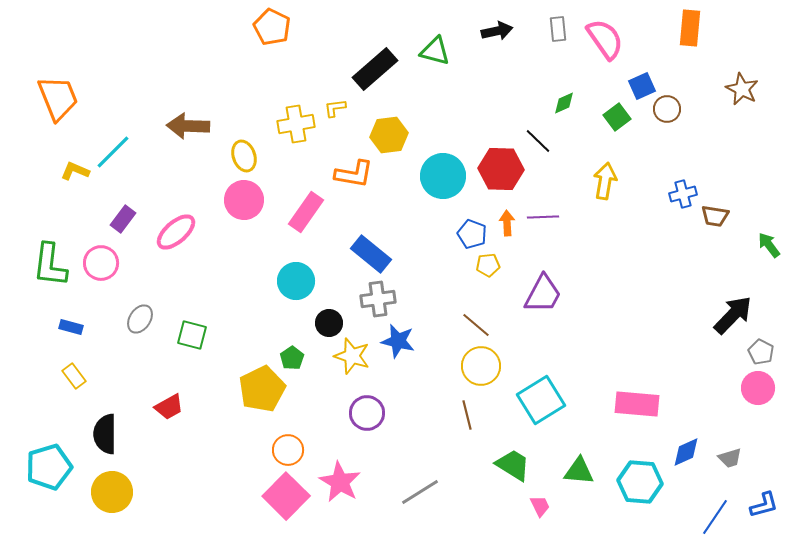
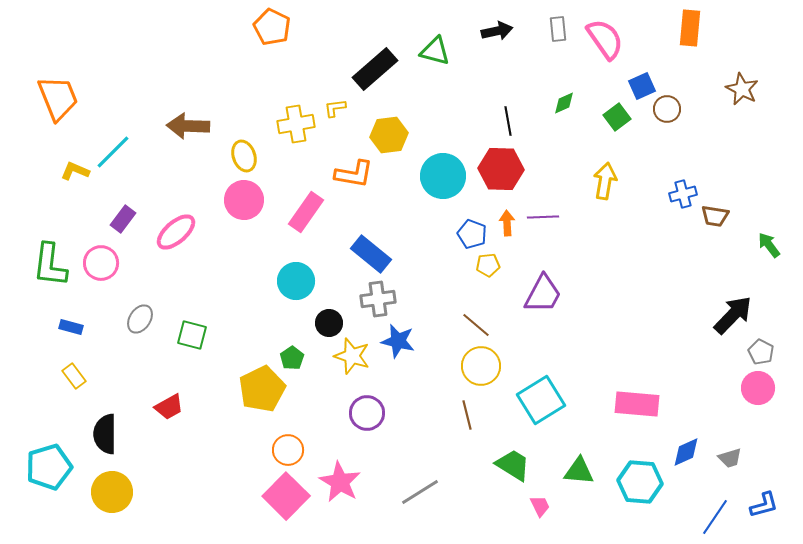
black line at (538, 141): moved 30 px left, 20 px up; rotated 36 degrees clockwise
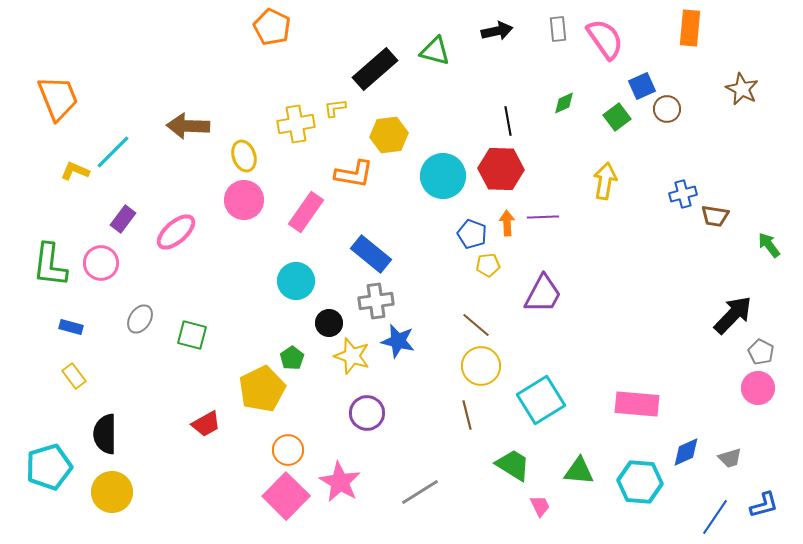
gray cross at (378, 299): moved 2 px left, 2 px down
red trapezoid at (169, 407): moved 37 px right, 17 px down
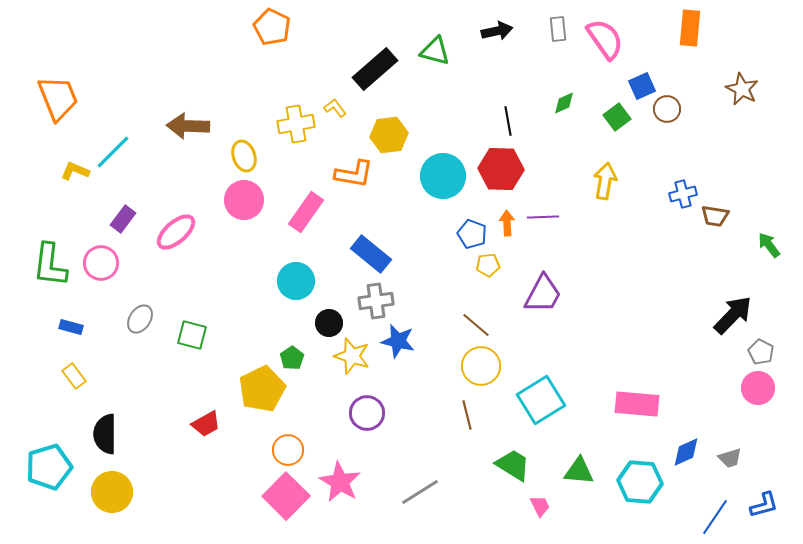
yellow L-shape at (335, 108): rotated 60 degrees clockwise
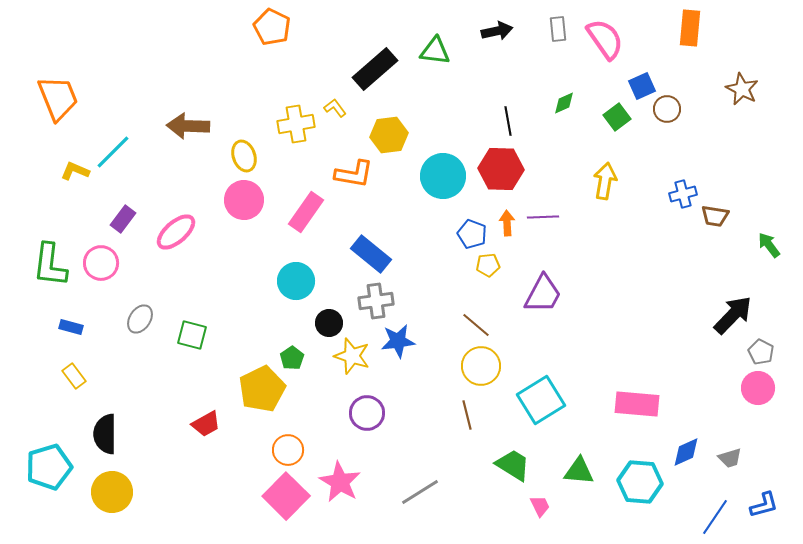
green triangle at (435, 51): rotated 8 degrees counterclockwise
blue star at (398, 341): rotated 20 degrees counterclockwise
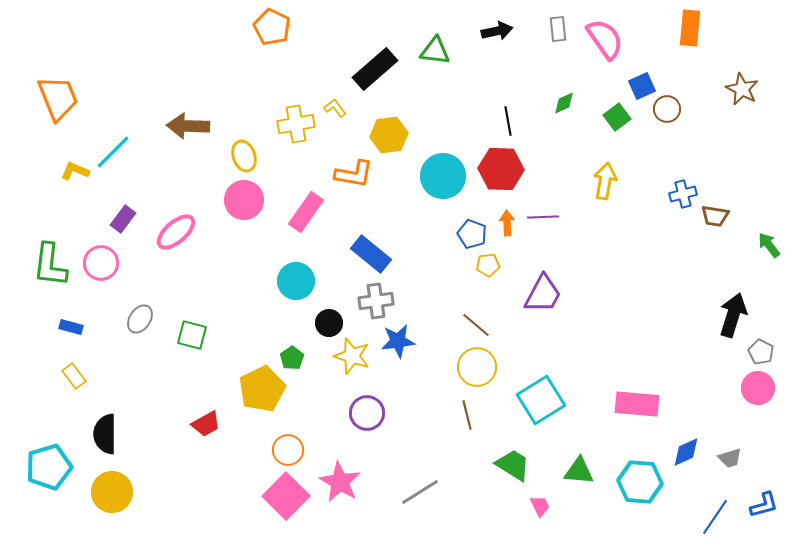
black arrow at (733, 315): rotated 27 degrees counterclockwise
yellow circle at (481, 366): moved 4 px left, 1 px down
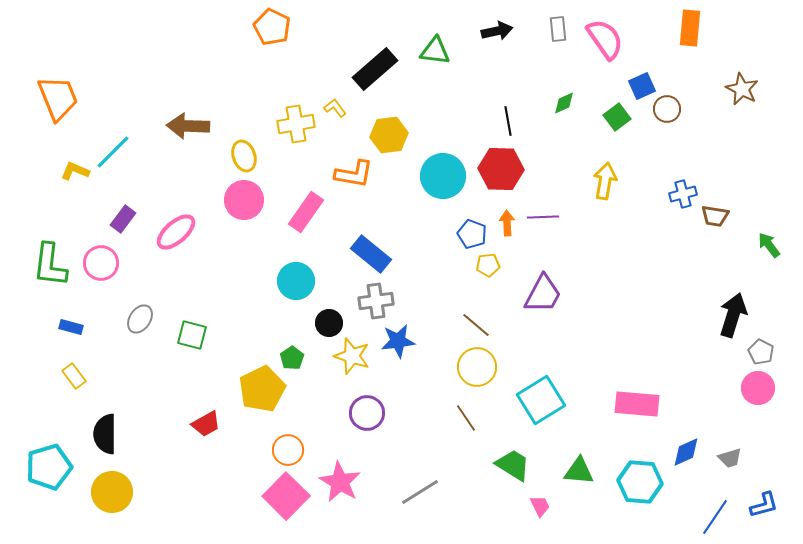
brown line at (467, 415): moved 1 px left, 3 px down; rotated 20 degrees counterclockwise
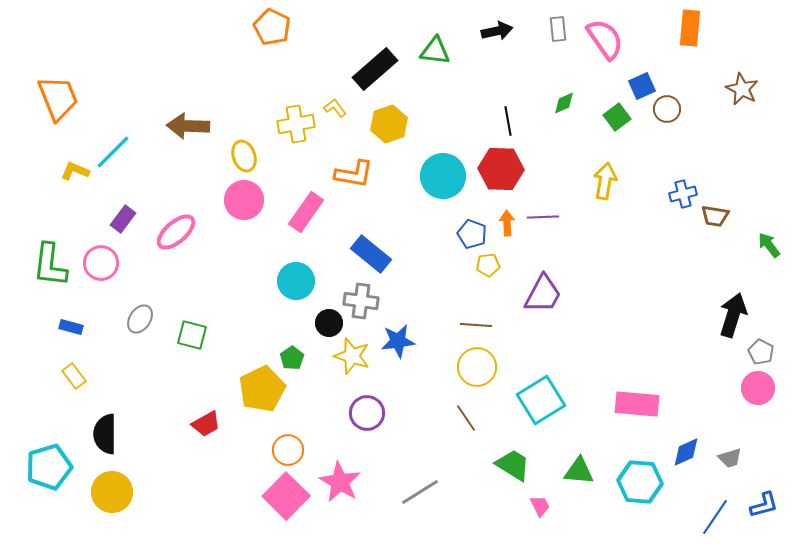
yellow hexagon at (389, 135): moved 11 px up; rotated 12 degrees counterclockwise
gray cross at (376, 301): moved 15 px left; rotated 16 degrees clockwise
brown line at (476, 325): rotated 36 degrees counterclockwise
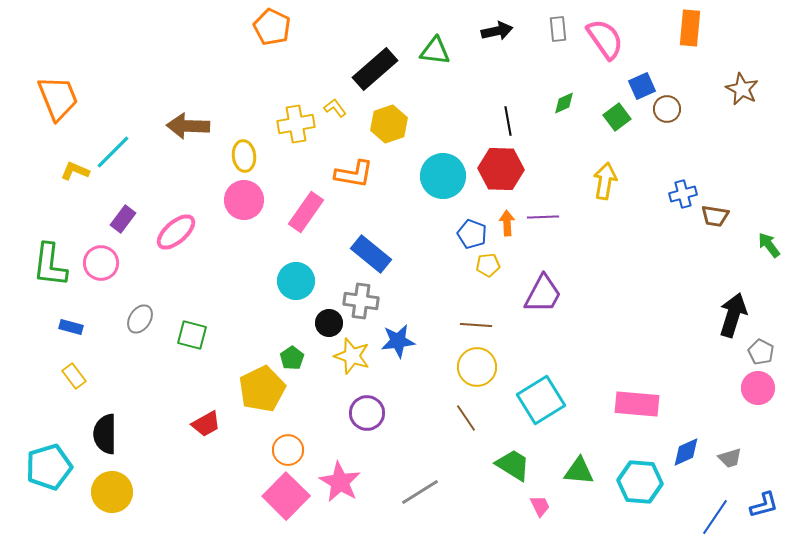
yellow ellipse at (244, 156): rotated 12 degrees clockwise
